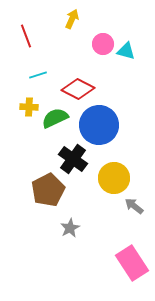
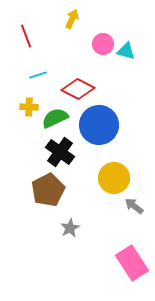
black cross: moved 13 px left, 7 px up
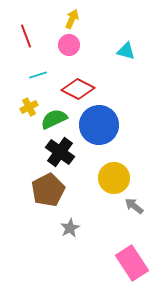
pink circle: moved 34 px left, 1 px down
yellow cross: rotated 30 degrees counterclockwise
green semicircle: moved 1 px left, 1 px down
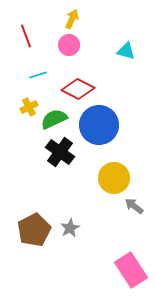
brown pentagon: moved 14 px left, 40 px down
pink rectangle: moved 1 px left, 7 px down
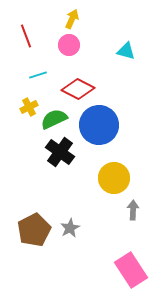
gray arrow: moved 1 px left, 4 px down; rotated 54 degrees clockwise
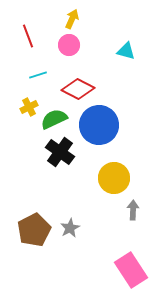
red line: moved 2 px right
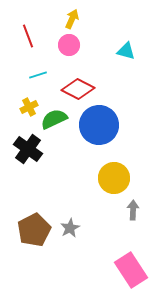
black cross: moved 32 px left, 3 px up
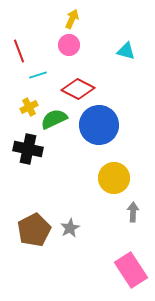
red line: moved 9 px left, 15 px down
black cross: rotated 24 degrees counterclockwise
gray arrow: moved 2 px down
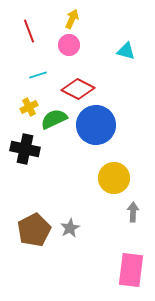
red line: moved 10 px right, 20 px up
blue circle: moved 3 px left
black cross: moved 3 px left
pink rectangle: rotated 40 degrees clockwise
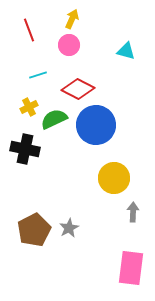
red line: moved 1 px up
gray star: moved 1 px left
pink rectangle: moved 2 px up
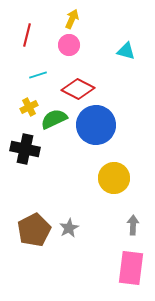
red line: moved 2 px left, 5 px down; rotated 35 degrees clockwise
gray arrow: moved 13 px down
